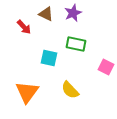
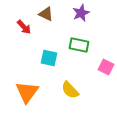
purple star: moved 8 px right
green rectangle: moved 3 px right, 1 px down
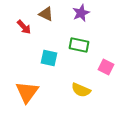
yellow semicircle: moved 11 px right; rotated 24 degrees counterclockwise
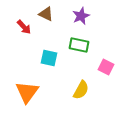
purple star: moved 3 px down
yellow semicircle: rotated 84 degrees counterclockwise
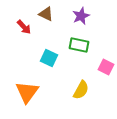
cyan square: rotated 12 degrees clockwise
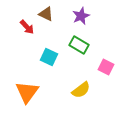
red arrow: moved 3 px right
green rectangle: rotated 18 degrees clockwise
cyan square: moved 1 px up
yellow semicircle: rotated 24 degrees clockwise
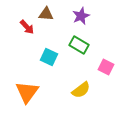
brown triangle: rotated 21 degrees counterclockwise
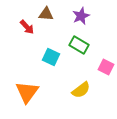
cyan square: moved 2 px right
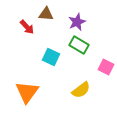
purple star: moved 4 px left, 6 px down
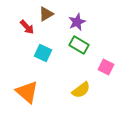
brown triangle: rotated 35 degrees counterclockwise
cyan square: moved 8 px left, 4 px up
orange triangle: rotated 25 degrees counterclockwise
